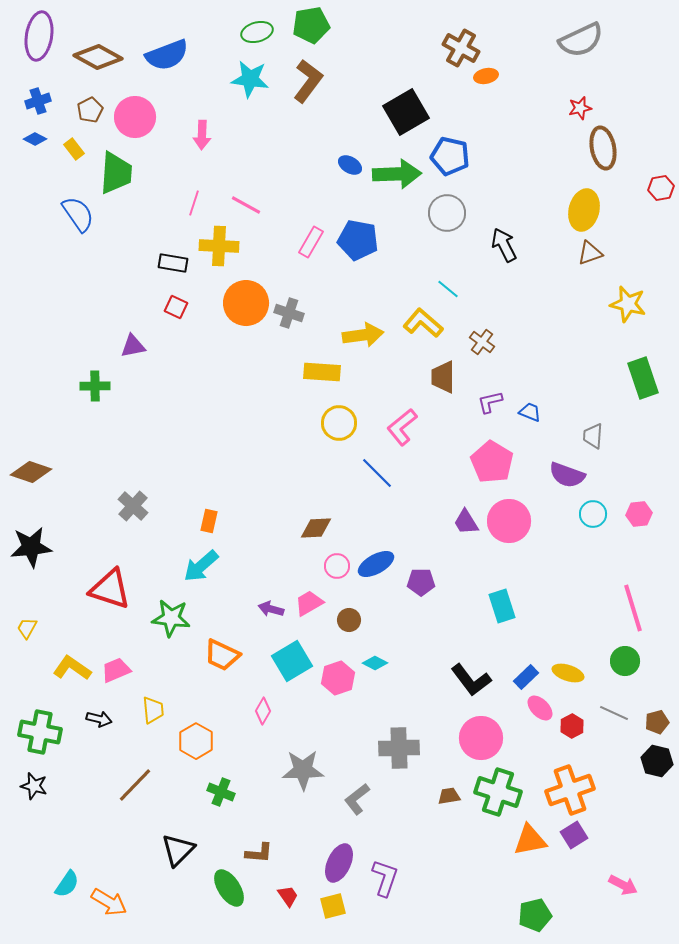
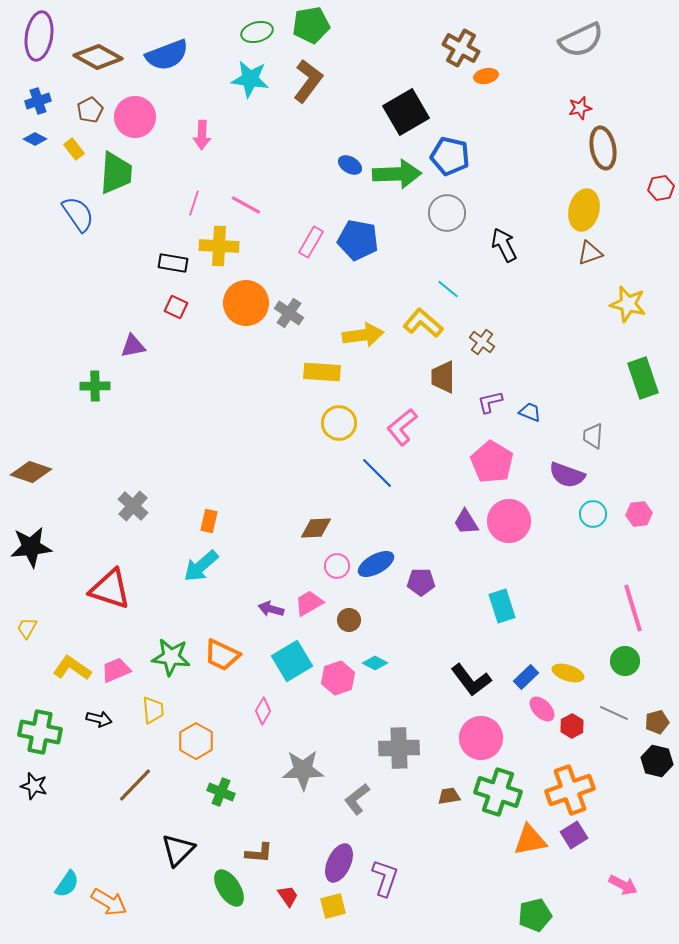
gray cross at (289, 313): rotated 16 degrees clockwise
green star at (171, 618): moved 39 px down
pink ellipse at (540, 708): moved 2 px right, 1 px down
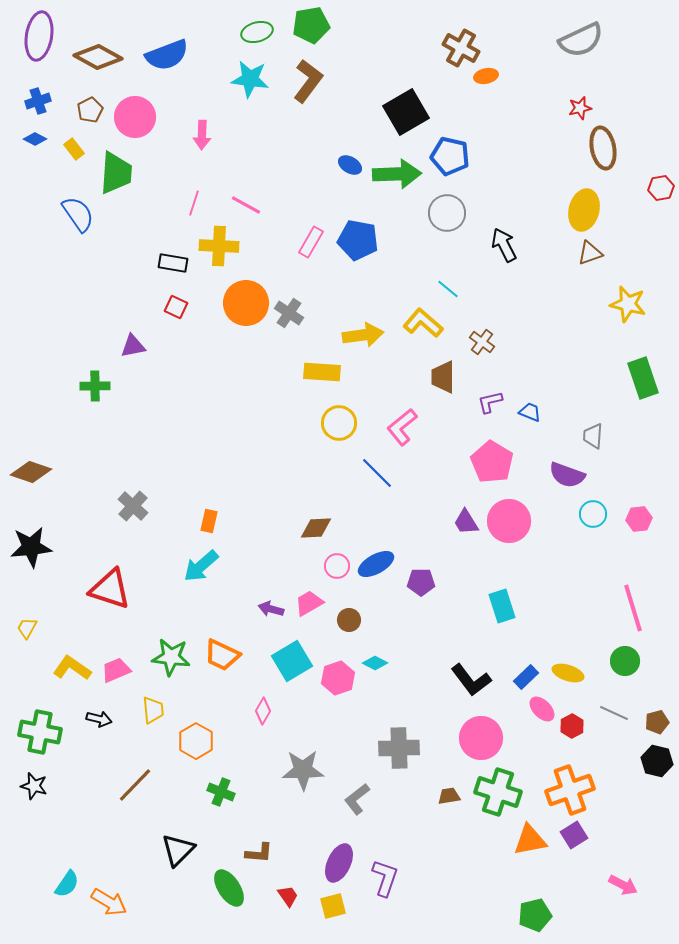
pink hexagon at (639, 514): moved 5 px down
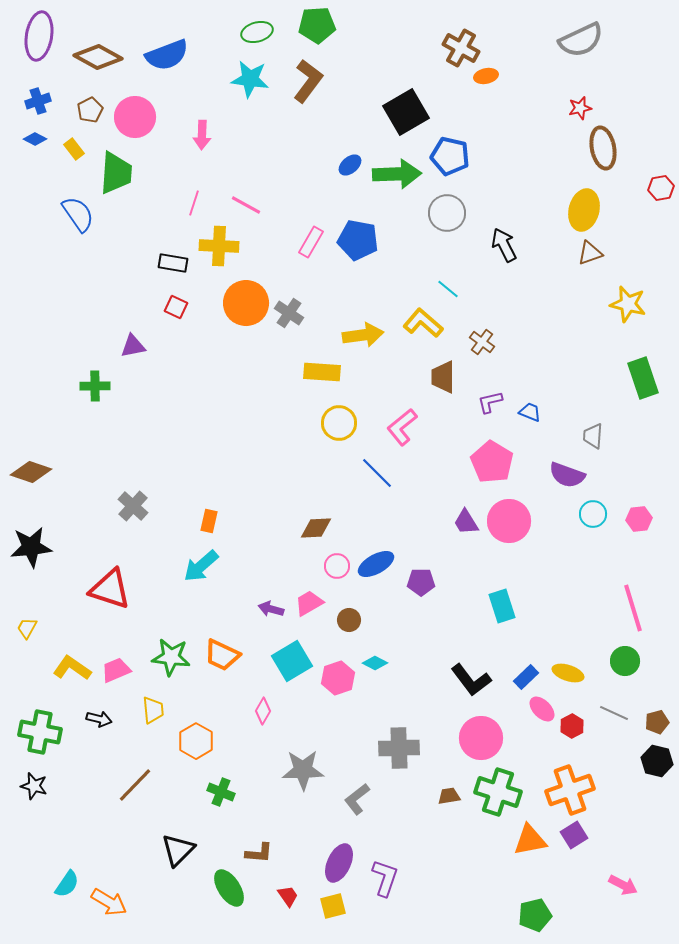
green pentagon at (311, 25): moved 6 px right; rotated 6 degrees clockwise
blue ellipse at (350, 165): rotated 70 degrees counterclockwise
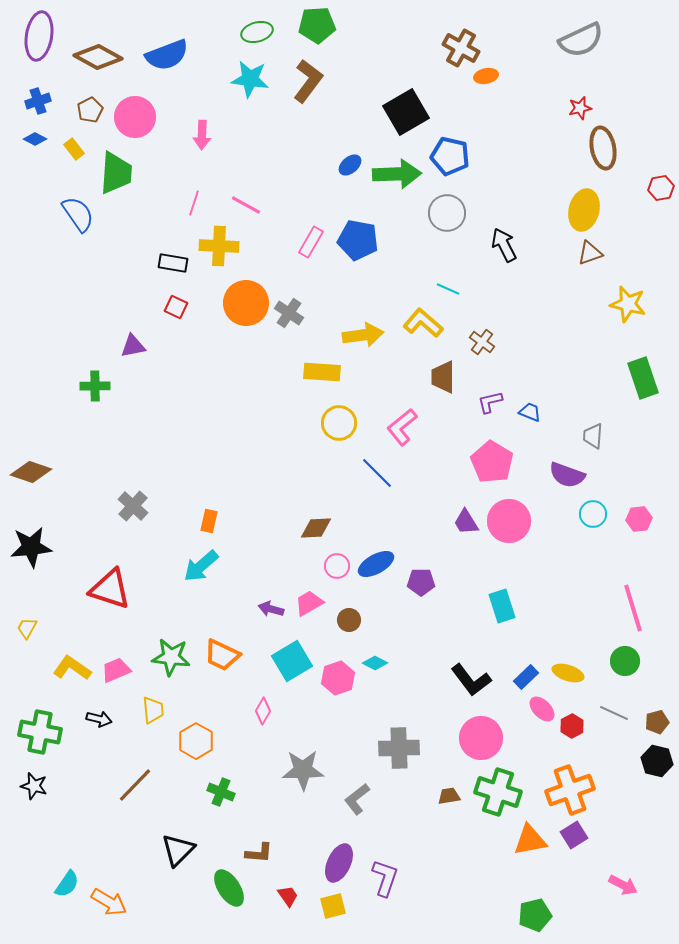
cyan line at (448, 289): rotated 15 degrees counterclockwise
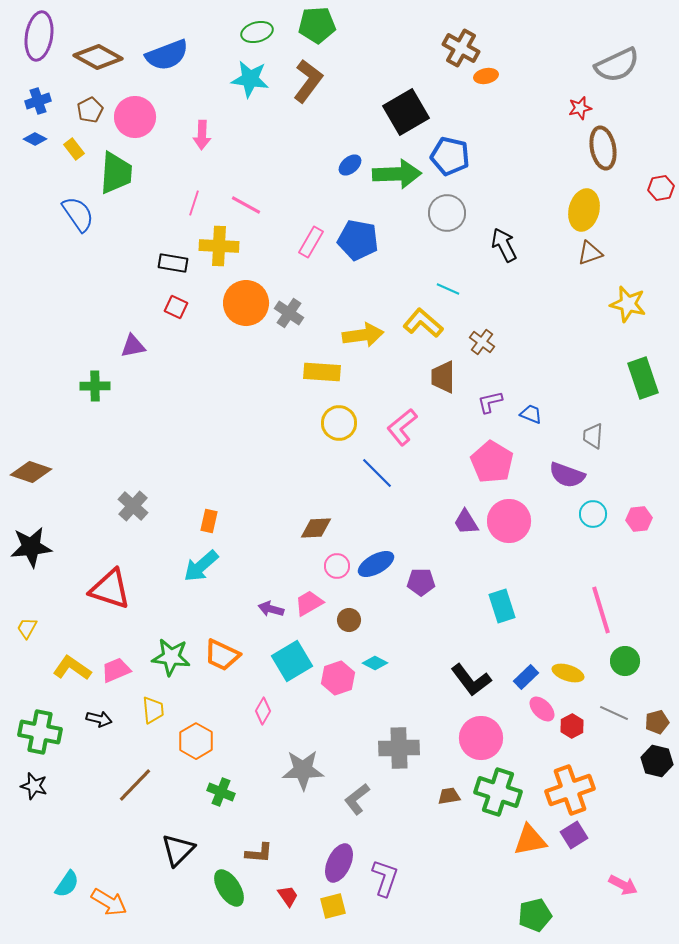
gray semicircle at (581, 40): moved 36 px right, 25 px down
blue trapezoid at (530, 412): moved 1 px right, 2 px down
pink line at (633, 608): moved 32 px left, 2 px down
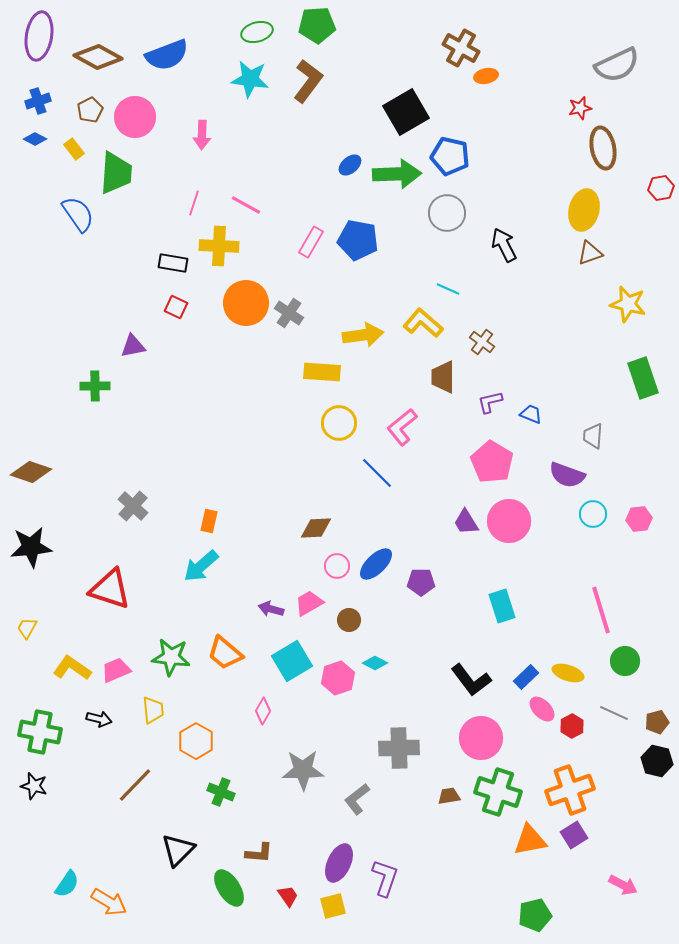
blue ellipse at (376, 564): rotated 15 degrees counterclockwise
orange trapezoid at (222, 655): moved 3 px right, 2 px up; rotated 15 degrees clockwise
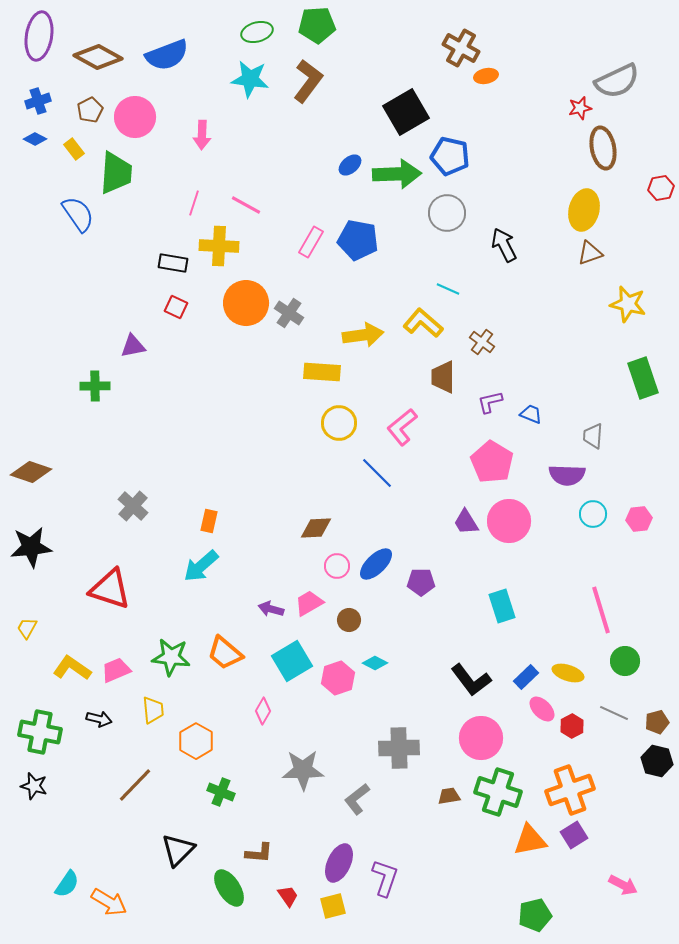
gray semicircle at (617, 65): moved 16 px down
purple semicircle at (567, 475): rotated 18 degrees counterclockwise
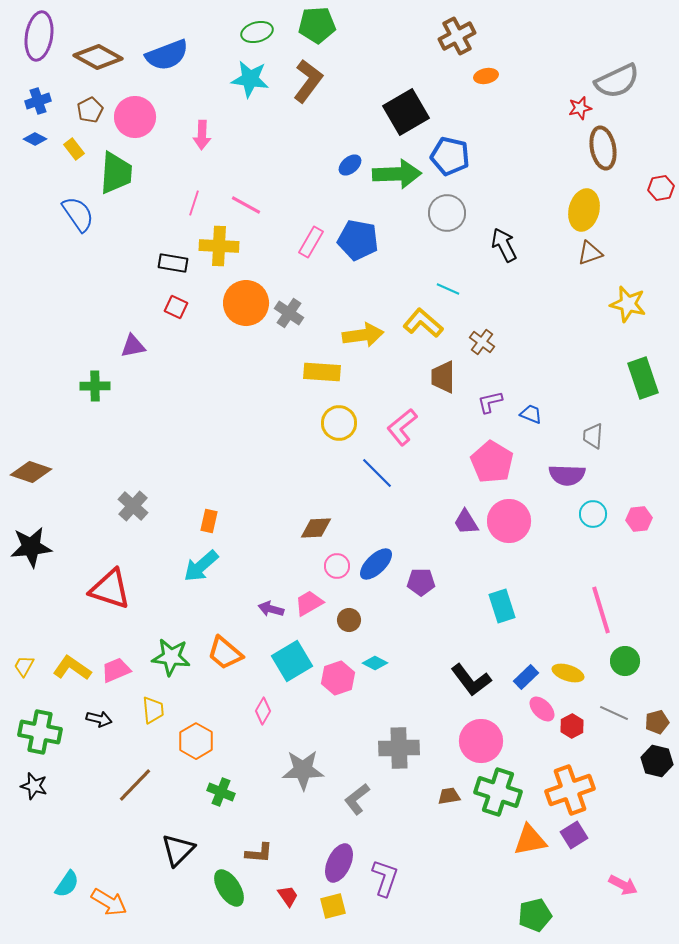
brown cross at (461, 48): moved 4 px left, 12 px up; rotated 33 degrees clockwise
yellow trapezoid at (27, 628): moved 3 px left, 38 px down
pink circle at (481, 738): moved 3 px down
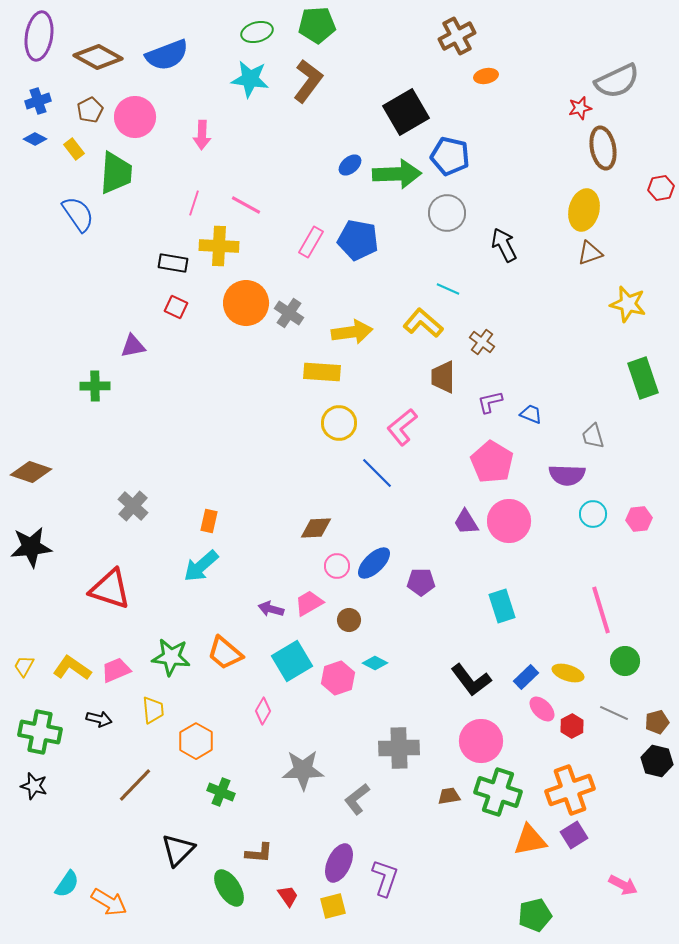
yellow arrow at (363, 335): moved 11 px left, 3 px up
gray trapezoid at (593, 436): rotated 20 degrees counterclockwise
blue ellipse at (376, 564): moved 2 px left, 1 px up
